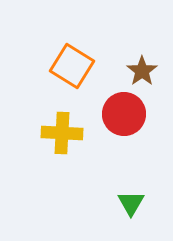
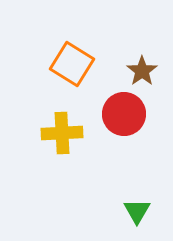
orange square: moved 2 px up
yellow cross: rotated 6 degrees counterclockwise
green triangle: moved 6 px right, 8 px down
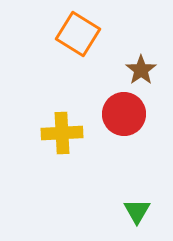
orange square: moved 6 px right, 30 px up
brown star: moved 1 px left, 1 px up
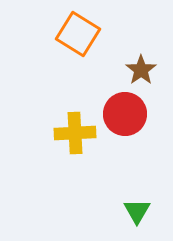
red circle: moved 1 px right
yellow cross: moved 13 px right
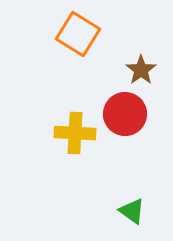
yellow cross: rotated 6 degrees clockwise
green triangle: moved 5 px left; rotated 24 degrees counterclockwise
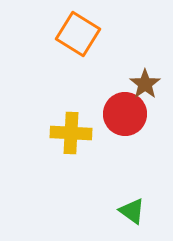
brown star: moved 4 px right, 14 px down
yellow cross: moved 4 px left
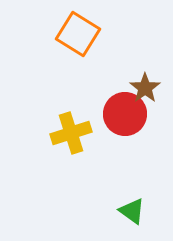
brown star: moved 4 px down
yellow cross: rotated 21 degrees counterclockwise
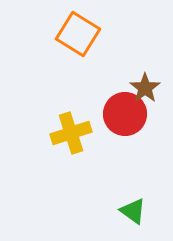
green triangle: moved 1 px right
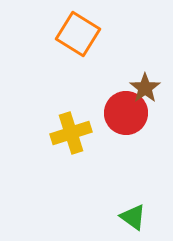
red circle: moved 1 px right, 1 px up
green triangle: moved 6 px down
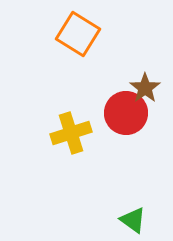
green triangle: moved 3 px down
